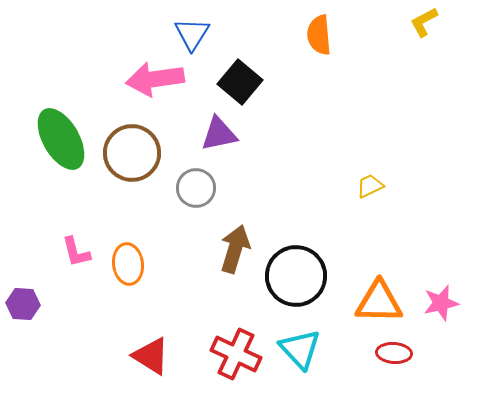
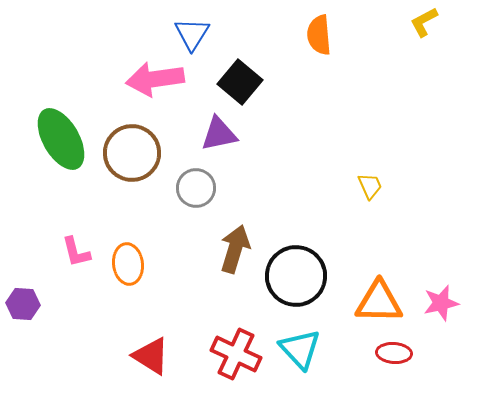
yellow trapezoid: rotated 92 degrees clockwise
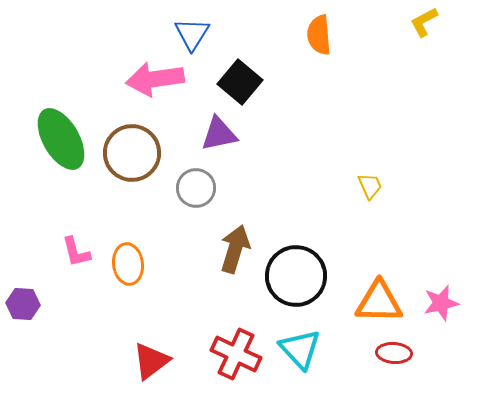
red triangle: moved 5 px down; rotated 51 degrees clockwise
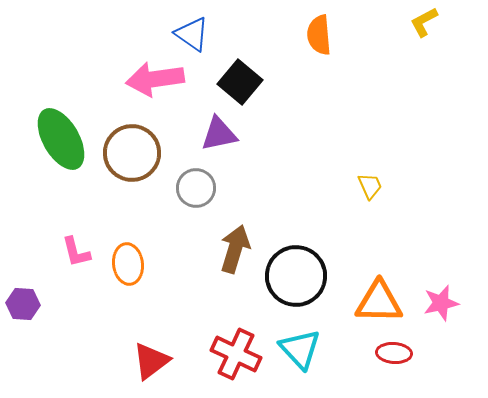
blue triangle: rotated 27 degrees counterclockwise
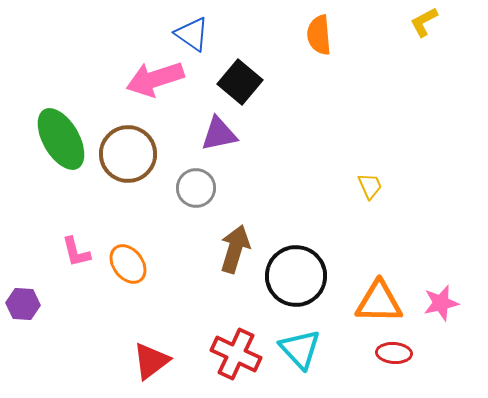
pink arrow: rotated 10 degrees counterclockwise
brown circle: moved 4 px left, 1 px down
orange ellipse: rotated 30 degrees counterclockwise
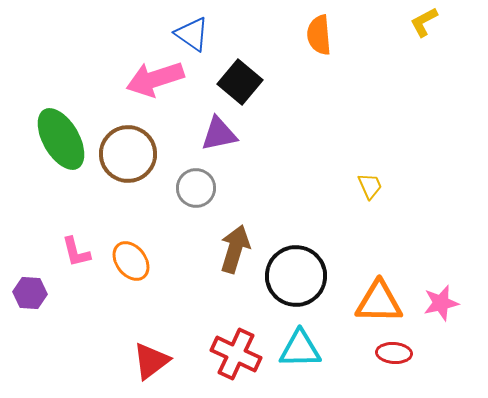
orange ellipse: moved 3 px right, 3 px up
purple hexagon: moved 7 px right, 11 px up
cyan triangle: rotated 48 degrees counterclockwise
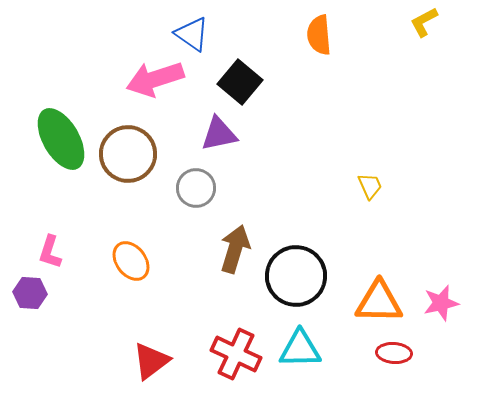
pink L-shape: moved 26 px left; rotated 32 degrees clockwise
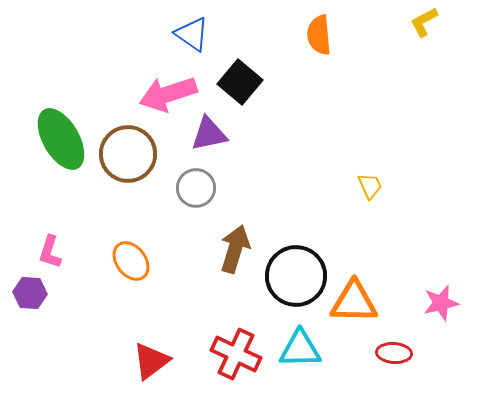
pink arrow: moved 13 px right, 15 px down
purple triangle: moved 10 px left
orange triangle: moved 25 px left
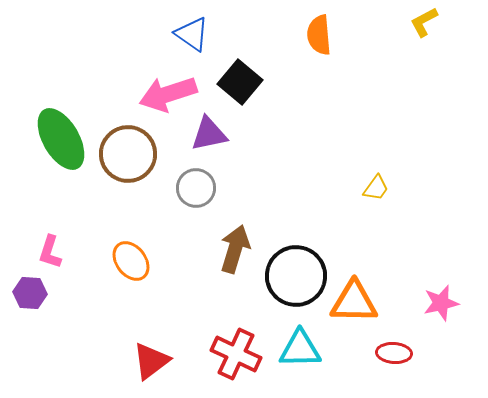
yellow trapezoid: moved 6 px right, 2 px down; rotated 60 degrees clockwise
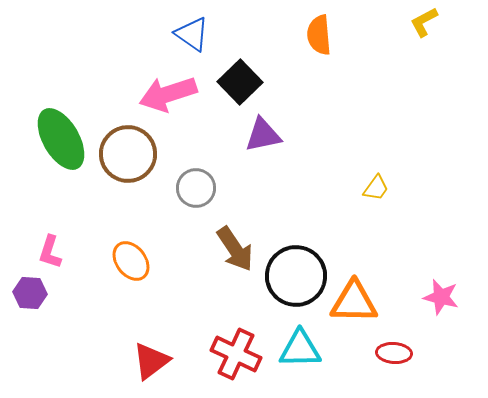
black square: rotated 6 degrees clockwise
purple triangle: moved 54 px right, 1 px down
brown arrow: rotated 129 degrees clockwise
pink star: moved 6 px up; rotated 27 degrees clockwise
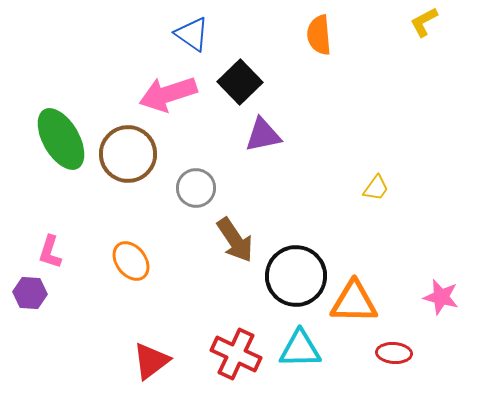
brown arrow: moved 9 px up
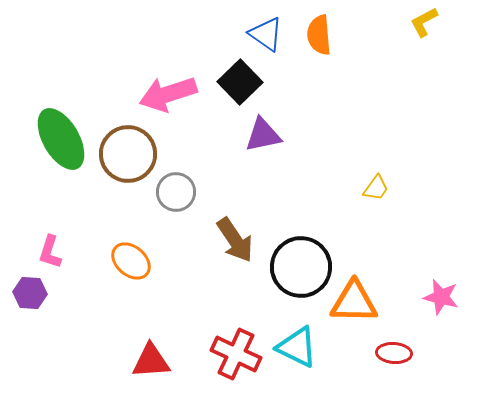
blue triangle: moved 74 px right
gray circle: moved 20 px left, 4 px down
orange ellipse: rotated 12 degrees counterclockwise
black circle: moved 5 px right, 9 px up
cyan triangle: moved 3 px left, 2 px up; rotated 27 degrees clockwise
red triangle: rotated 33 degrees clockwise
